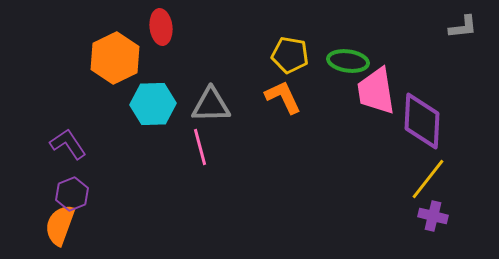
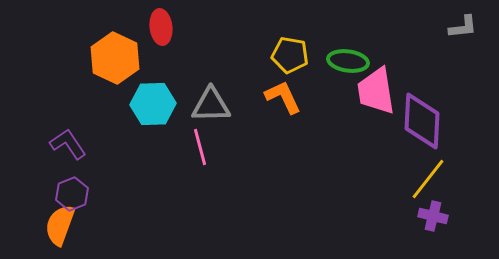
orange hexagon: rotated 9 degrees counterclockwise
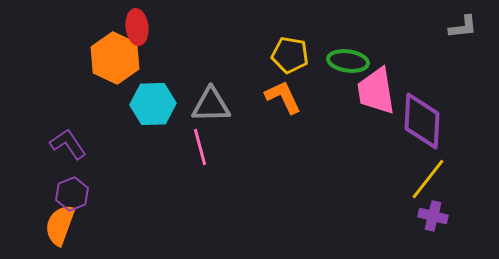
red ellipse: moved 24 px left
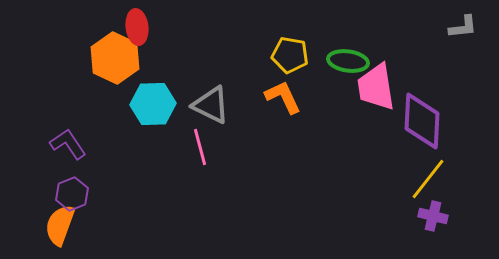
pink trapezoid: moved 4 px up
gray triangle: rotated 27 degrees clockwise
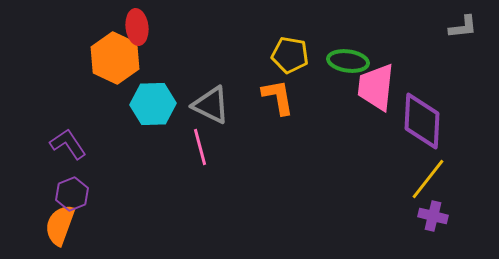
pink trapezoid: rotated 15 degrees clockwise
orange L-shape: moved 5 px left; rotated 15 degrees clockwise
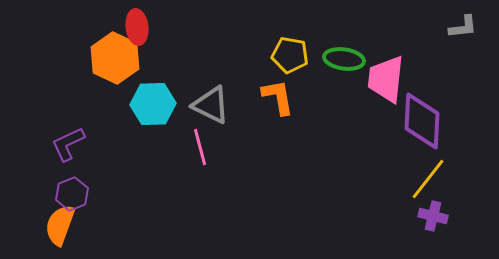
green ellipse: moved 4 px left, 2 px up
pink trapezoid: moved 10 px right, 8 px up
purple L-shape: rotated 81 degrees counterclockwise
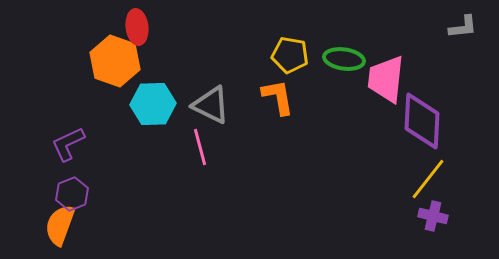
orange hexagon: moved 3 px down; rotated 6 degrees counterclockwise
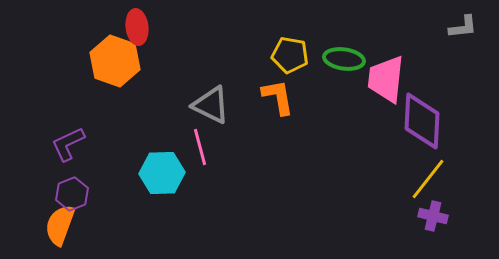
cyan hexagon: moved 9 px right, 69 px down
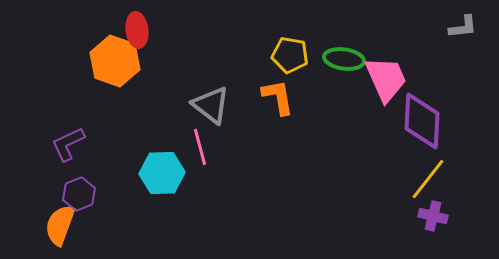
red ellipse: moved 3 px down
pink trapezoid: rotated 150 degrees clockwise
gray triangle: rotated 12 degrees clockwise
purple hexagon: moved 7 px right
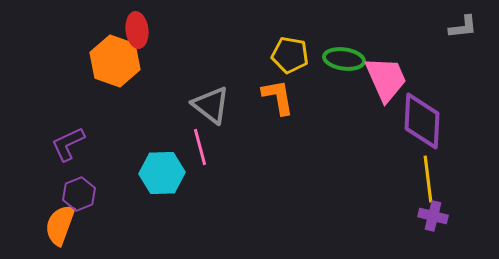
yellow line: rotated 45 degrees counterclockwise
